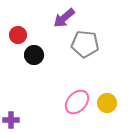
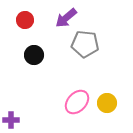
purple arrow: moved 2 px right
red circle: moved 7 px right, 15 px up
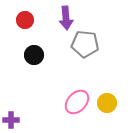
purple arrow: rotated 55 degrees counterclockwise
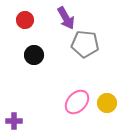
purple arrow: rotated 25 degrees counterclockwise
purple cross: moved 3 px right, 1 px down
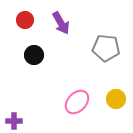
purple arrow: moved 5 px left, 5 px down
gray pentagon: moved 21 px right, 4 px down
yellow circle: moved 9 px right, 4 px up
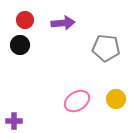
purple arrow: moved 2 px right; rotated 65 degrees counterclockwise
black circle: moved 14 px left, 10 px up
pink ellipse: moved 1 px up; rotated 15 degrees clockwise
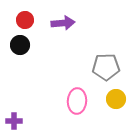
gray pentagon: moved 19 px down; rotated 8 degrees counterclockwise
pink ellipse: rotated 55 degrees counterclockwise
